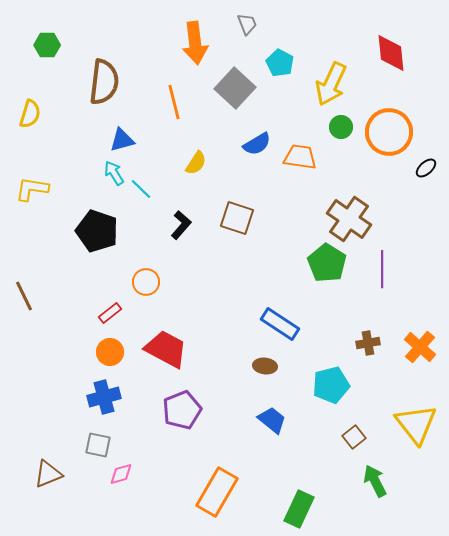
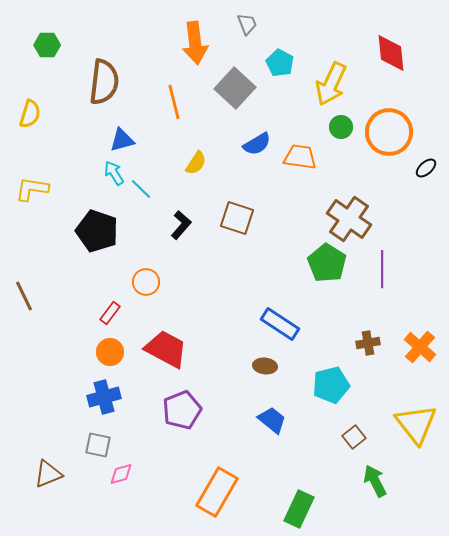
red rectangle at (110, 313): rotated 15 degrees counterclockwise
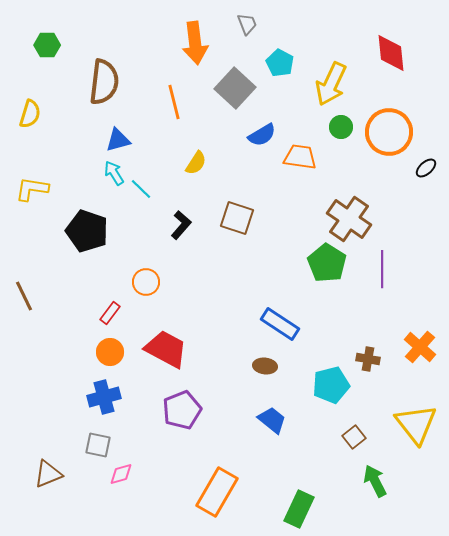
blue triangle at (122, 140): moved 4 px left
blue semicircle at (257, 144): moved 5 px right, 9 px up
black pentagon at (97, 231): moved 10 px left
brown cross at (368, 343): moved 16 px down; rotated 20 degrees clockwise
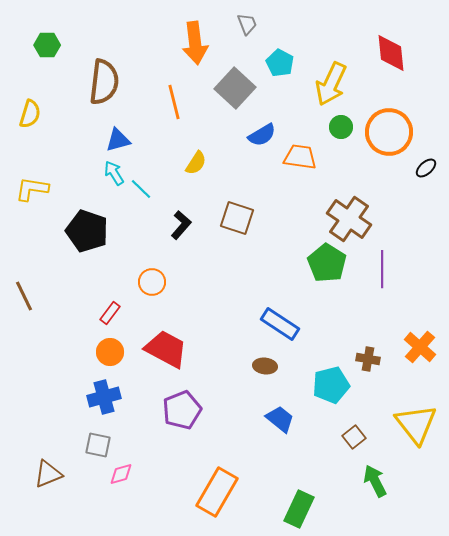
orange circle at (146, 282): moved 6 px right
blue trapezoid at (272, 420): moved 8 px right, 1 px up
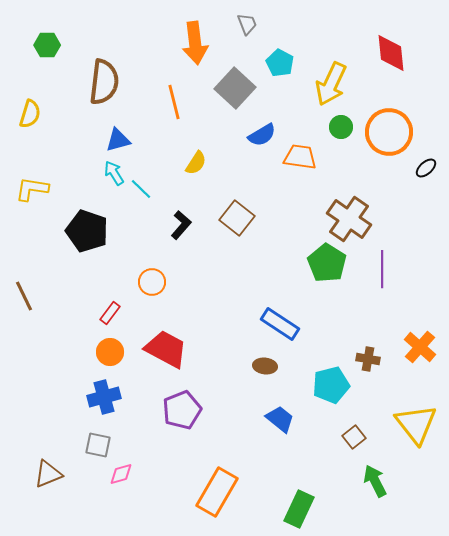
brown square at (237, 218): rotated 20 degrees clockwise
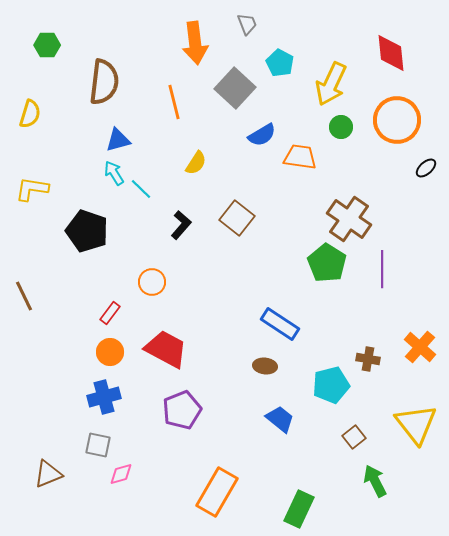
orange circle at (389, 132): moved 8 px right, 12 px up
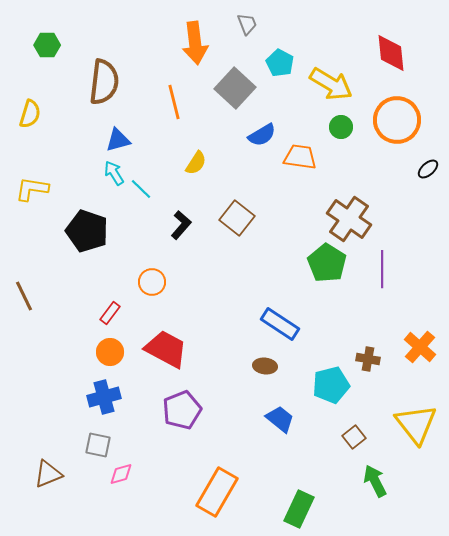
yellow arrow at (331, 84): rotated 84 degrees counterclockwise
black ellipse at (426, 168): moved 2 px right, 1 px down
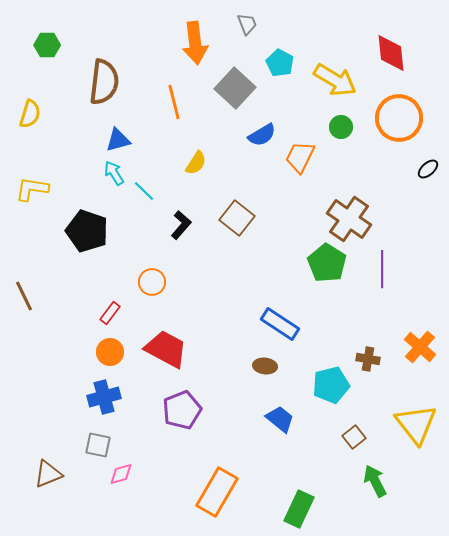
yellow arrow at (331, 84): moved 4 px right, 4 px up
orange circle at (397, 120): moved 2 px right, 2 px up
orange trapezoid at (300, 157): rotated 72 degrees counterclockwise
cyan line at (141, 189): moved 3 px right, 2 px down
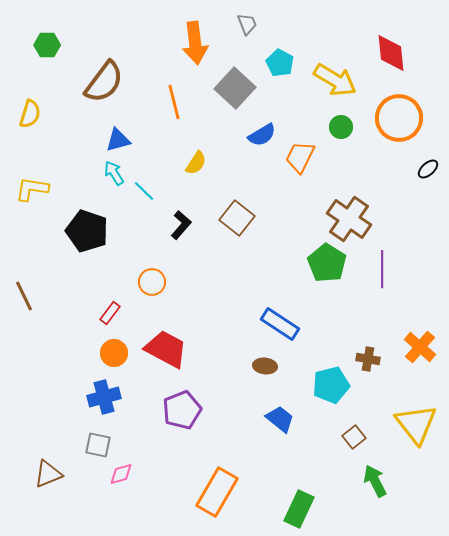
brown semicircle at (104, 82): rotated 30 degrees clockwise
orange circle at (110, 352): moved 4 px right, 1 px down
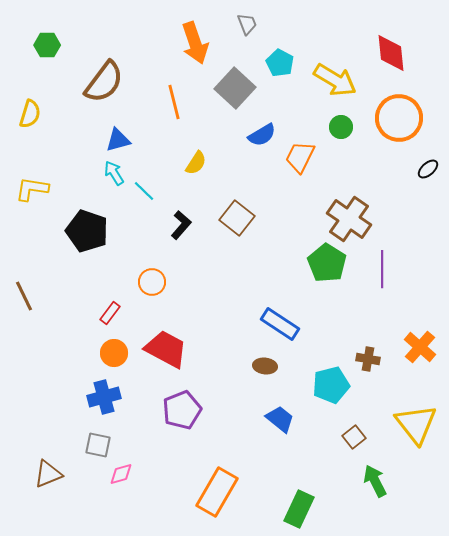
orange arrow at (195, 43): rotated 12 degrees counterclockwise
